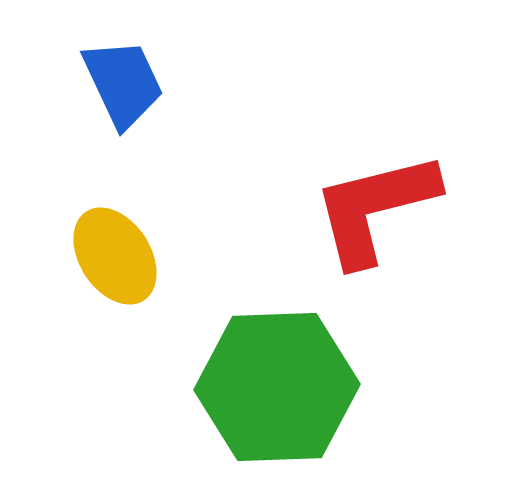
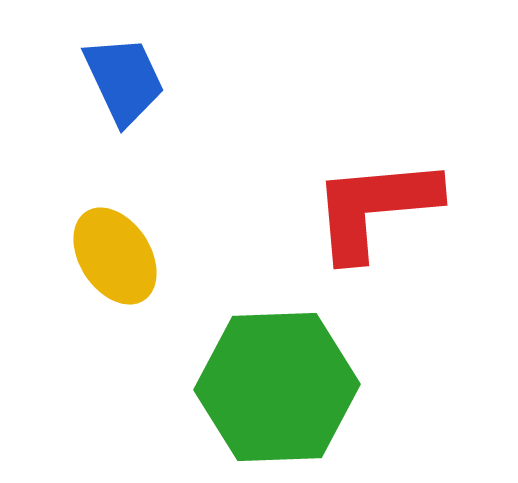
blue trapezoid: moved 1 px right, 3 px up
red L-shape: rotated 9 degrees clockwise
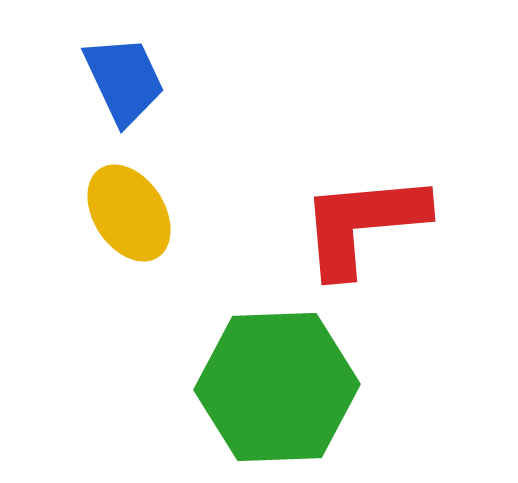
red L-shape: moved 12 px left, 16 px down
yellow ellipse: moved 14 px right, 43 px up
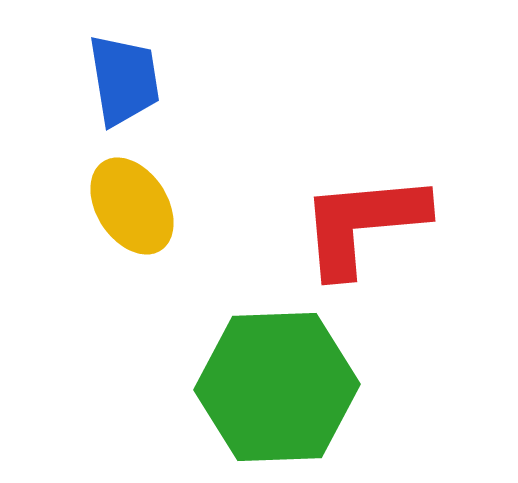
blue trapezoid: rotated 16 degrees clockwise
yellow ellipse: moved 3 px right, 7 px up
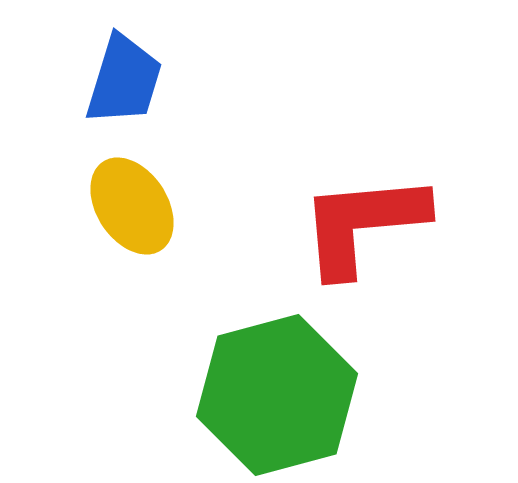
blue trapezoid: rotated 26 degrees clockwise
green hexagon: moved 8 px down; rotated 13 degrees counterclockwise
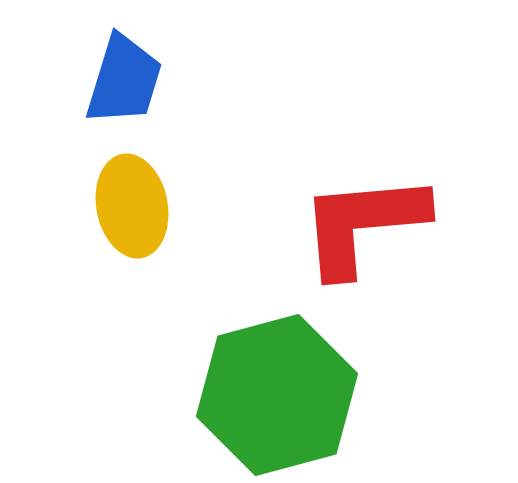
yellow ellipse: rotated 22 degrees clockwise
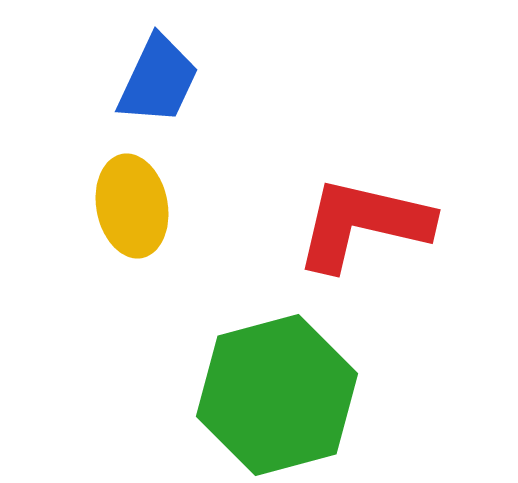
blue trapezoid: moved 34 px right; rotated 8 degrees clockwise
red L-shape: rotated 18 degrees clockwise
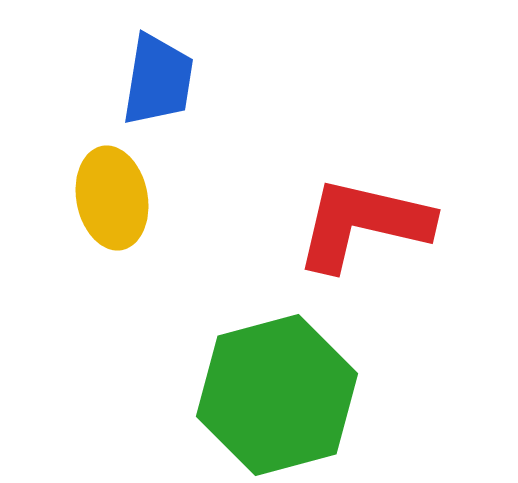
blue trapezoid: rotated 16 degrees counterclockwise
yellow ellipse: moved 20 px left, 8 px up
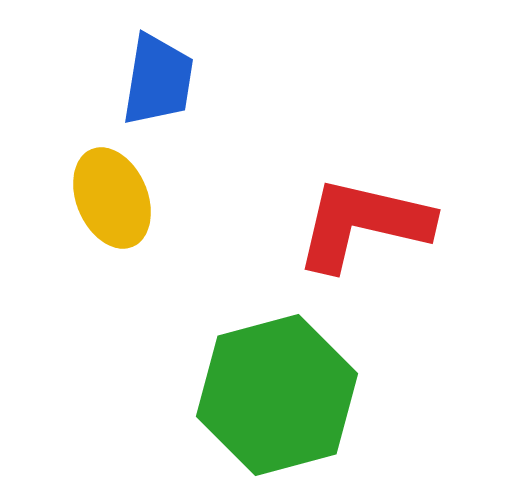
yellow ellipse: rotated 12 degrees counterclockwise
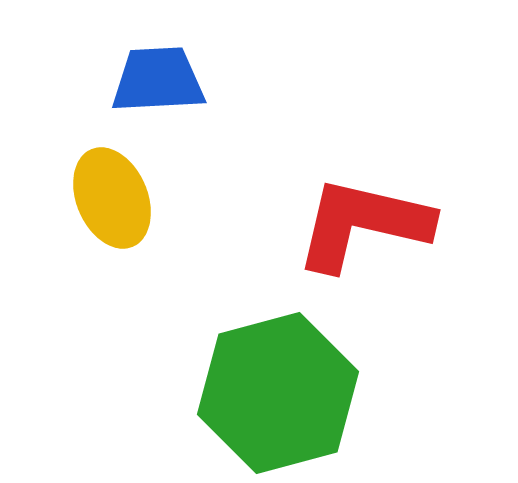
blue trapezoid: rotated 102 degrees counterclockwise
green hexagon: moved 1 px right, 2 px up
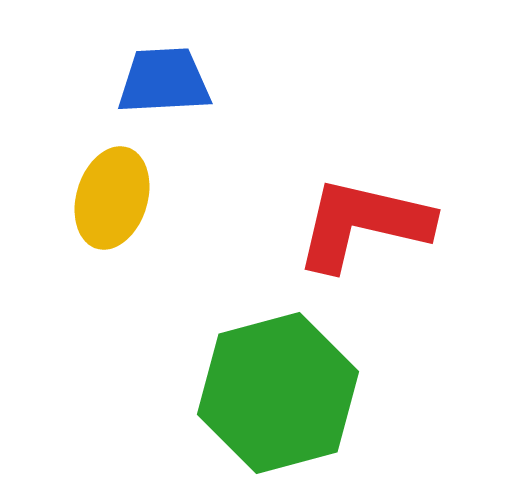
blue trapezoid: moved 6 px right, 1 px down
yellow ellipse: rotated 40 degrees clockwise
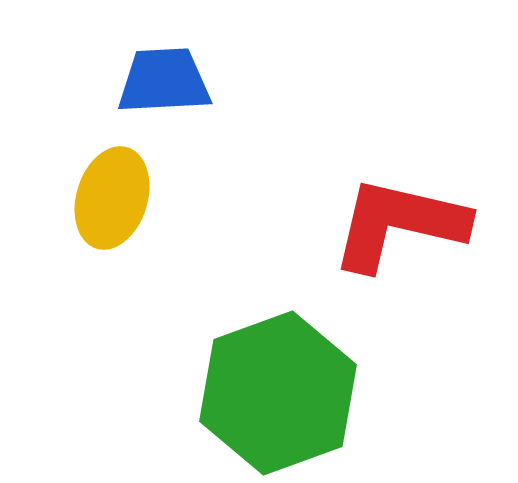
red L-shape: moved 36 px right
green hexagon: rotated 5 degrees counterclockwise
